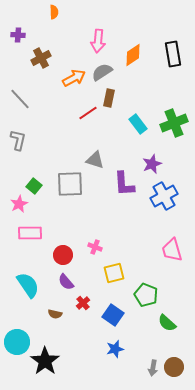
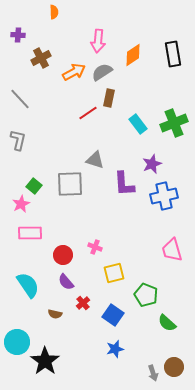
orange arrow: moved 6 px up
blue cross: rotated 16 degrees clockwise
pink star: moved 2 px right
gray arrow: moved 5 px down; rotated 28 degrees counterclockwise
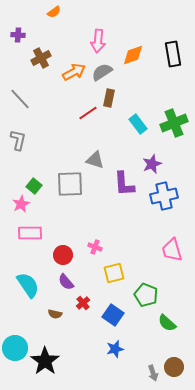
orange semicircle: rotated 56 degrees clockwise
orange diamond: rotated 15 degrees clockwise
cyan circle: moved 2 px left, 6 px down
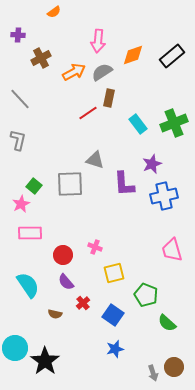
black rectangle: moved 1 px left, 2 px down; rotated 60 degrees clockwise
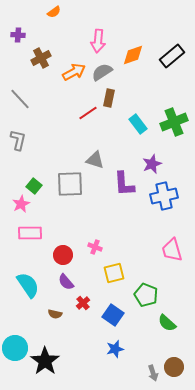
green cross: moved 1 px up
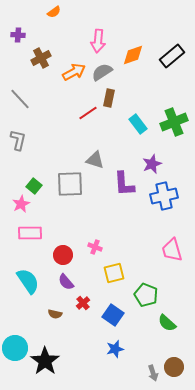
cyan semicircle: moved 4 px up
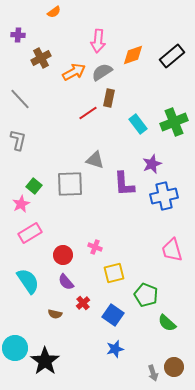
pink rectangle: rotated 30 degrees counterclockwise
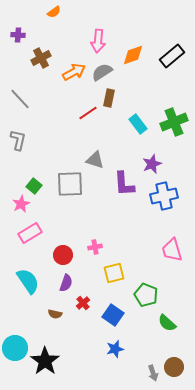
pink cross: rotated 32 degrees counterclockwise
purple semicircle: moved 1 px down; rotated 120 degrees counterclockwise
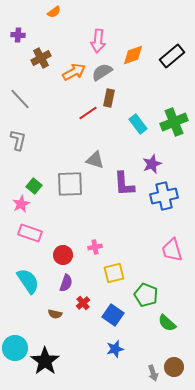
pink rectangle: rotated 50 degrees clockwise
